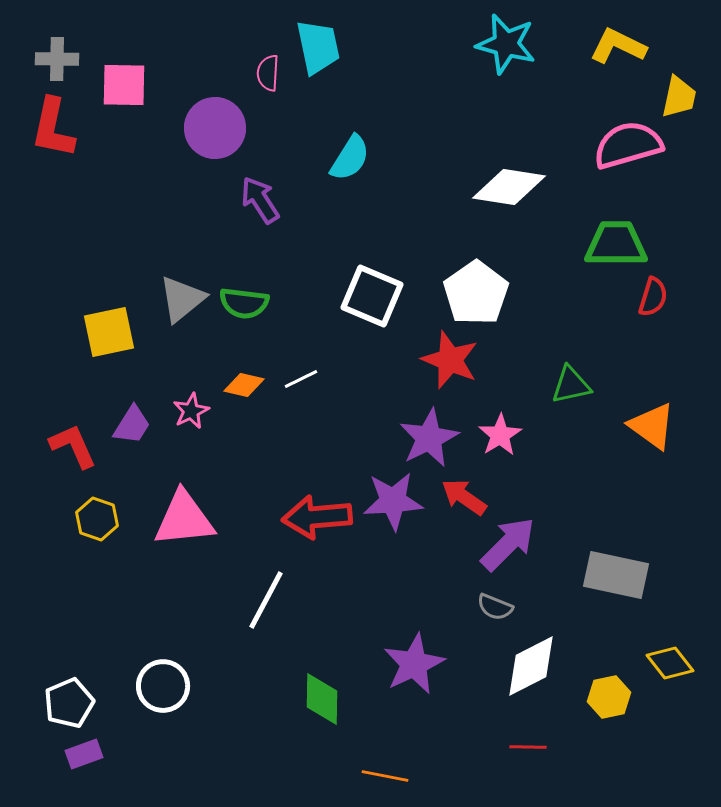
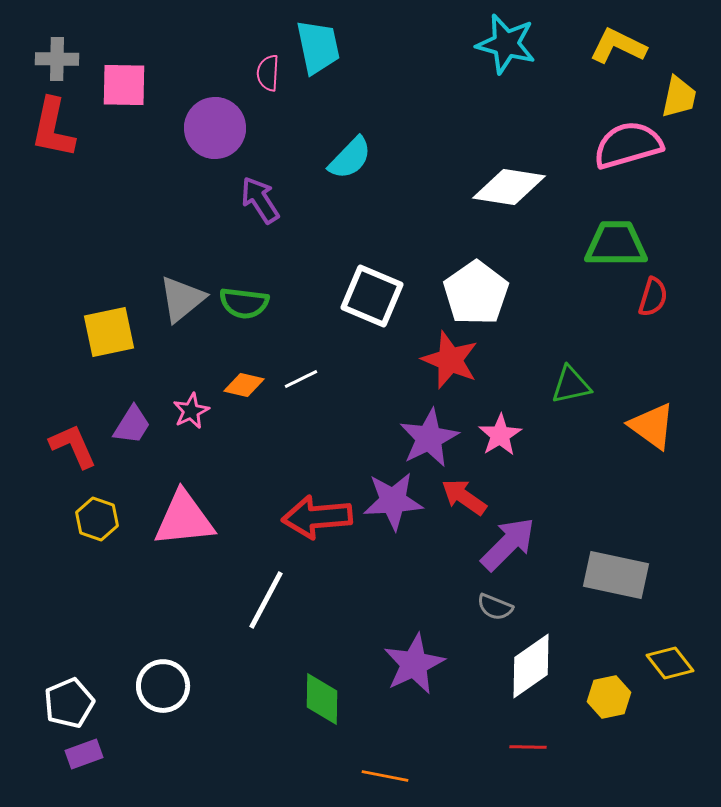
cyan semicircle at (350, 158): rotated 12 degrees clockwise
white diamond at (531, 666): rotated 8 degrees counterclockwise
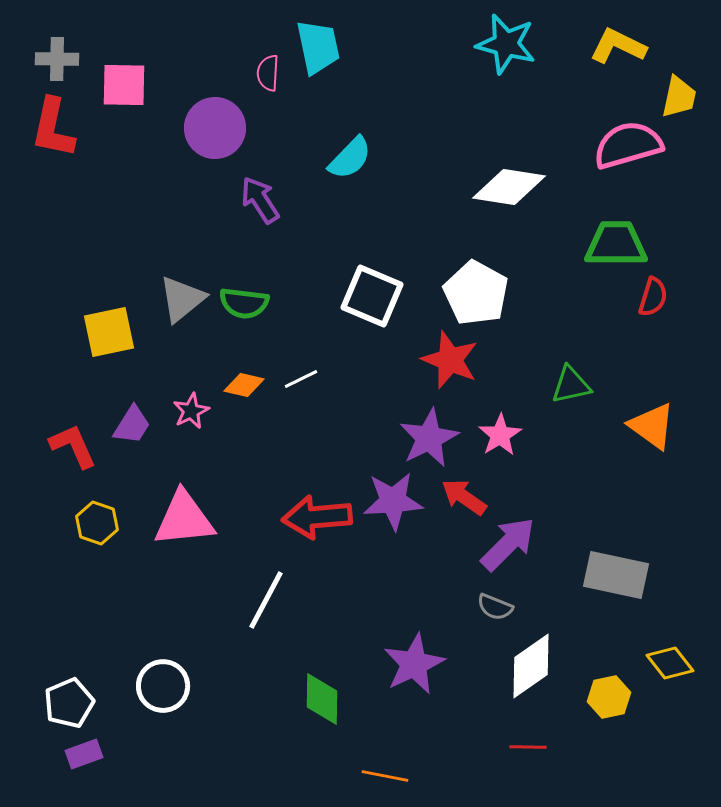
white pentagon at (476, 293): rotated 8 degrees counterclockwise
yellow hexagon at (97, 519): moved 4 px down
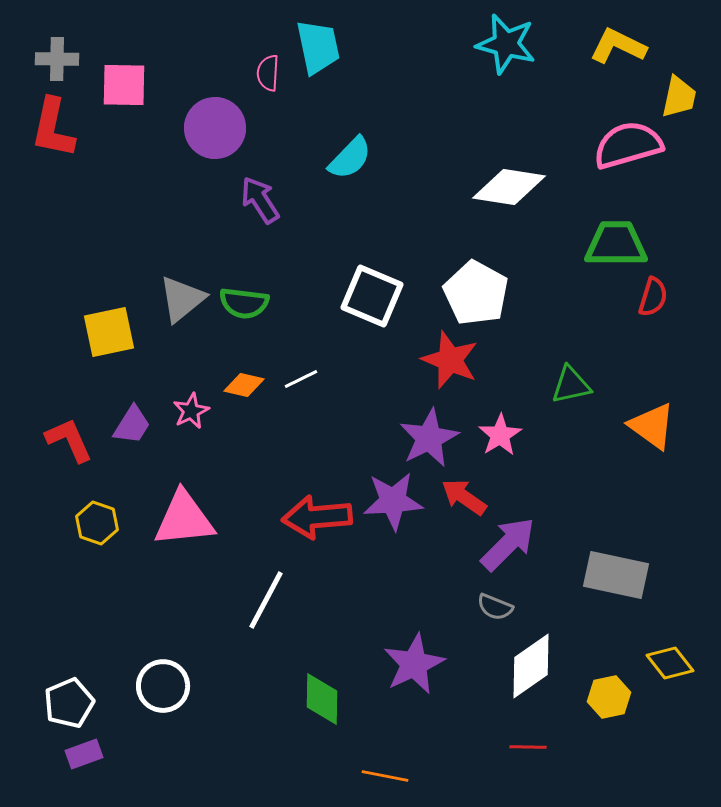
red L-shape at (73, 446): moved 4 px left, 6 px up
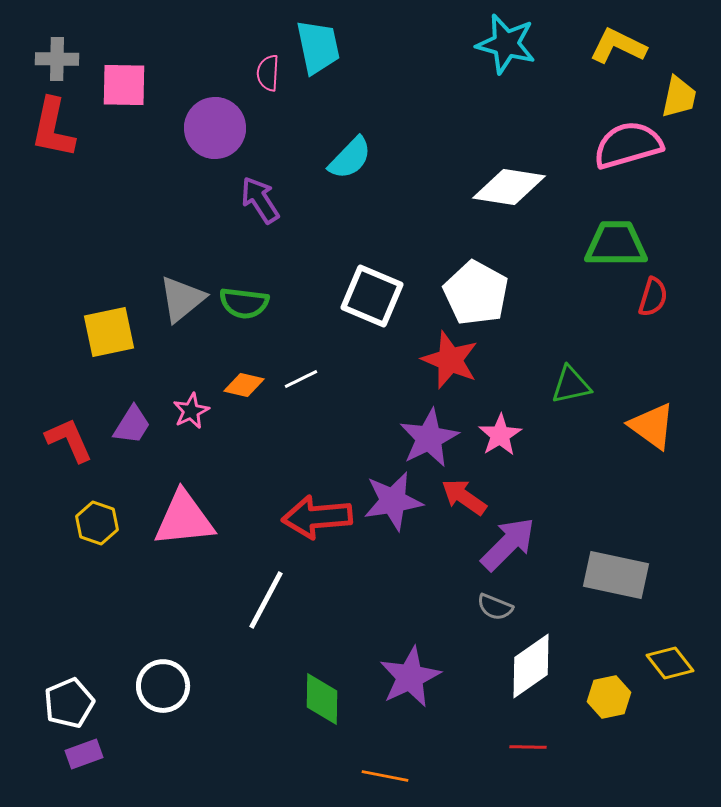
purple star at (393, 501): rotated 6 degrees counterclockwise
purple star at (414, 664): moved 4 px left, 13 px down
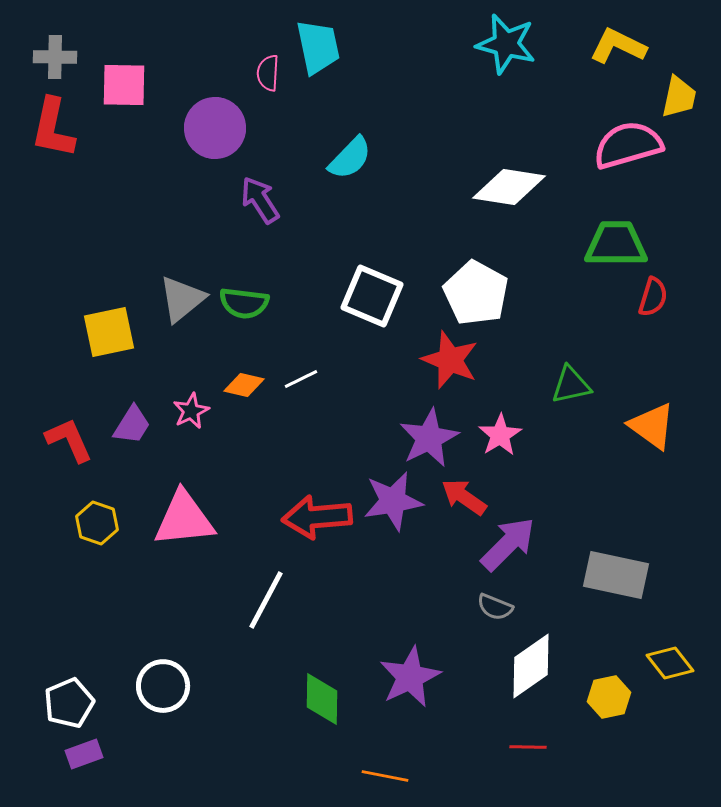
gray cross at (57, 59): moved 2 px left, 2 px up
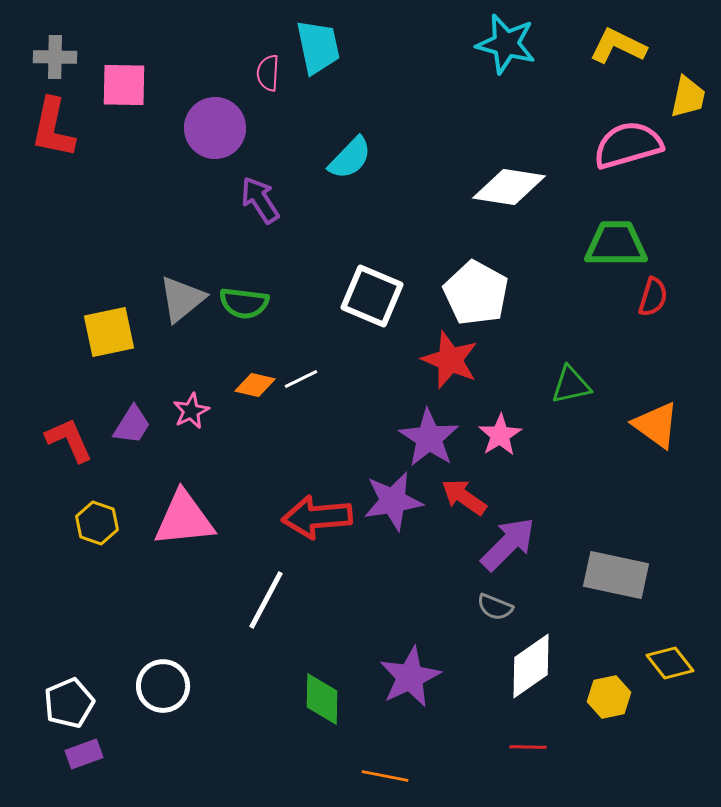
yellow trapezoid at (679, 97): moved 9 px right
orange diamond at (244, 385): moved 11 px right
orange triangle at (652, 426): moved 4 px right, 1 px up
purple star at (429, 438): rotated 12 degrees counterclockwise
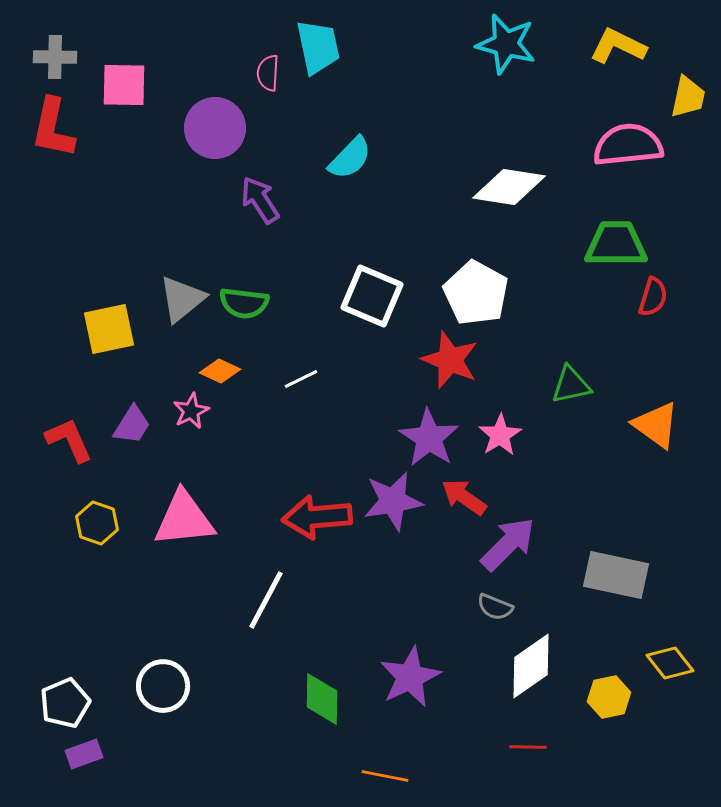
pink semicircle at (628, 145): rotated 10 degrees clockwise
yellow square at (109, 332): moved 3 px up
orange diamond at (255, 385): moved 35 px left, 14 px up; rotated 12 degrees clockwise
white pentagon at (69, 703): moved 4 px left
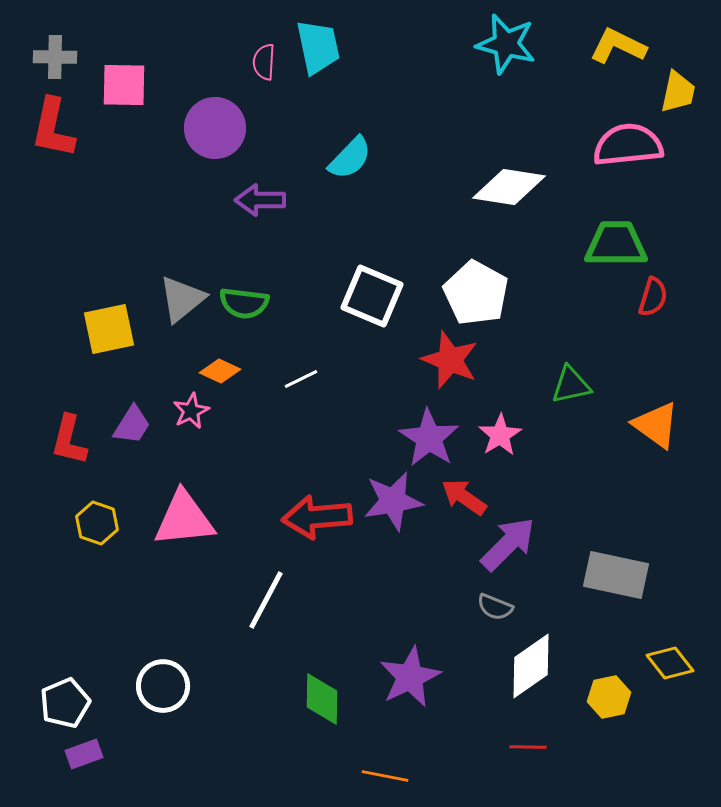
pink semicircle at (268, 73): moved 4 px left, 11 px up
yellow trapezoid at (688, 97): moved 10 px left, 5 px up
purple arrow at (260, 200): rotated 57 degrees counterclockwise
red L-shape at (69, 440): rotated 142 degrees counterclockwise
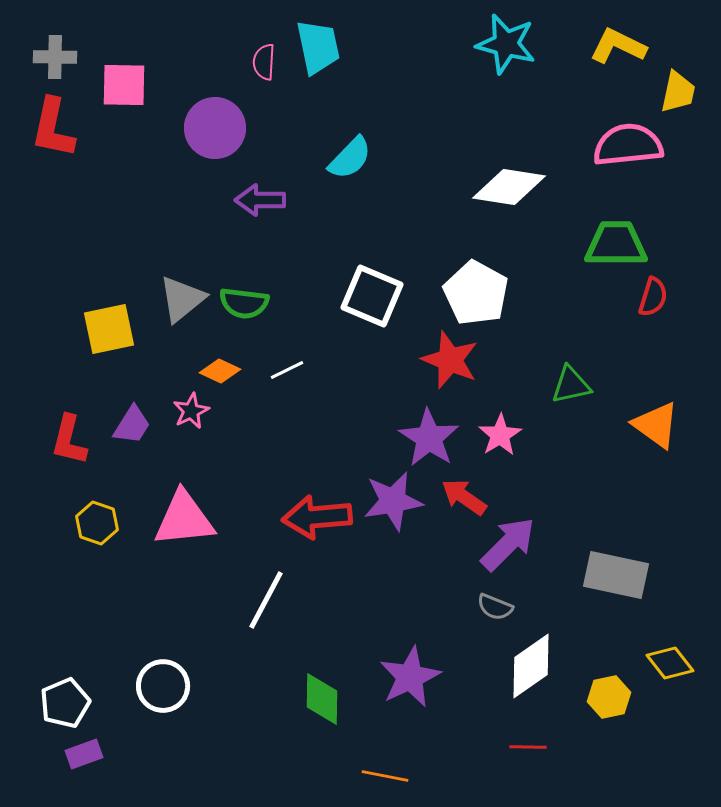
white line at (301, 379): moved 14 px left, 9 px up
